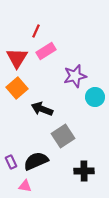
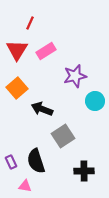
red line: moved 6 px left, 8 px up
red triangle: moved 8 px up
cyan circle: moved 4 px down
black semicircle: rotated 85 degrees counterclockwise
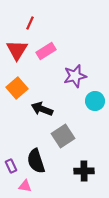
purple rectangle: moved 4 px down
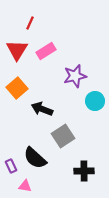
black semicircle: moved 1 px left, 3 px up; rotated 30 degrees counterclockwise
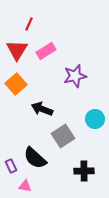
red line: moved 1 px left, 1 px down
orange square: moved 1 px left, 4 px up
cyan circle: moved 18 px down
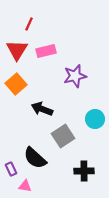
pink rectangle: rotated 18 degrees clockwise
purple rectangle: moved 3 px down
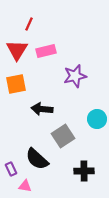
orange square: rotated 30 degrees clockwise
black arrow: rotated 15 degrees counterclockwise
cyan circle: moved 2 px right
black semicircle: moved 2 px right, 1 px down
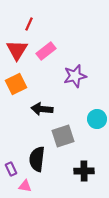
pink rectangle: rotated 24 degrees counterclockwise
orange square: rotated 15 degrees counterclockwise
gray square: rotated 15 degrees clockwise
black semicircle: rotated 55 degrees clockwise
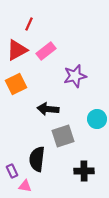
red triangle: rotated 30 degrees clockwise
black arrow: moved 6 px right
purple rectangle: moved 1 px right, 2 px down
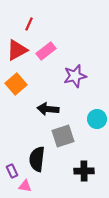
orange square: rotated 15 degrees counterclockwise
